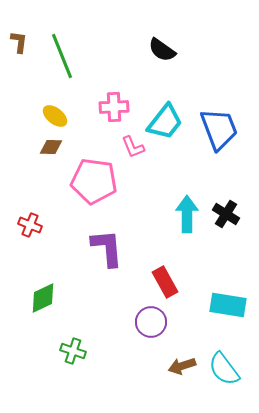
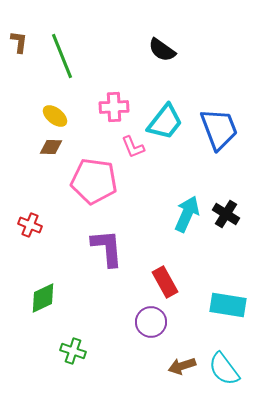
cyan arrow: rotated 24 degrees clockwise
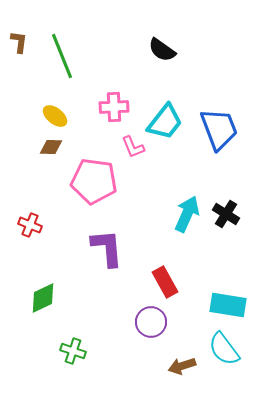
cyan semicircle: moved 20 px up
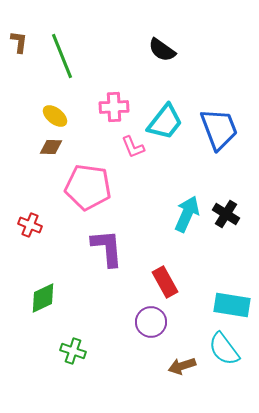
pink pentagon: moved 6 px left, 6 px down
cyan rectangle: moved 4 px right
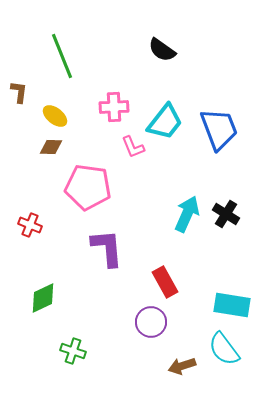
brown L-shape: moved 50 px down
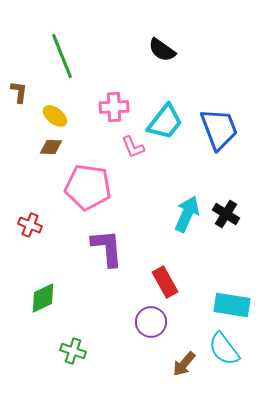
brown arrow: moved 2 px right, 2 px up; rotated 32 degrees counterclockwise
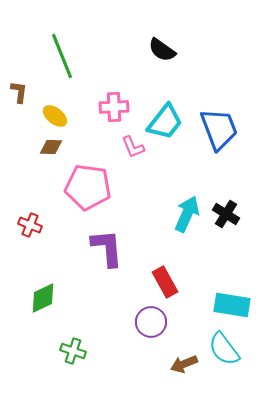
brown arrow: rotated 28 degrees clockwise
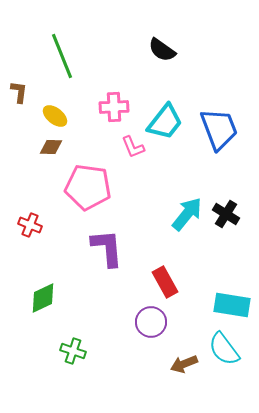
cyan arrow: rotated 15 degrees clockwise
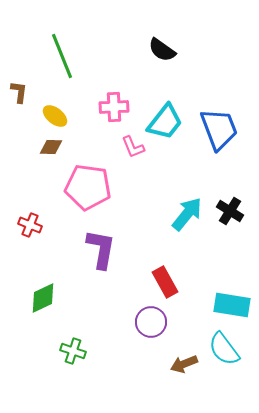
black cross: moved 4 px right, 3 px up
purple L-shape: moved 6 px left, 1 px down; rotated 15 degrees clockwise
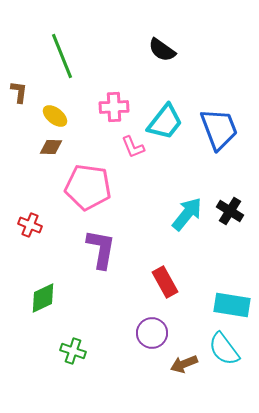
purple circle: moved 1 px right, 11 px down
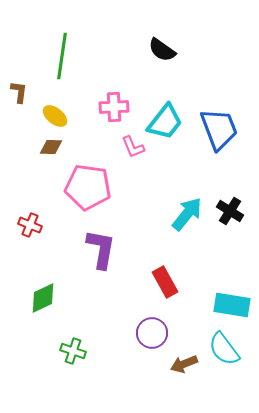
green line: rotated 30 degrees clockwise
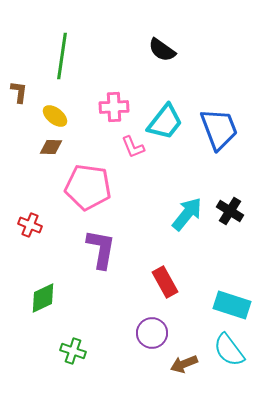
cyan rectangle: rotated 9 degrees clockwise
cyan semicircle: moved 5 px right, 1 px down
